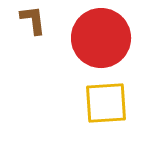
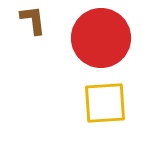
yellow square: moved 1 px left
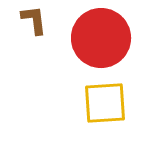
brown L-shape: moved 1 px right
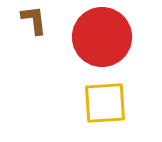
red circle: moved 1 px right, 1 px up
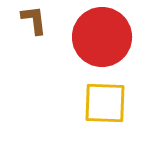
yellow square: rotated 6 degrees clockwise
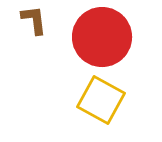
yellow square: moved 4 px left, 3 px up; rotated 27 degrees clockwise
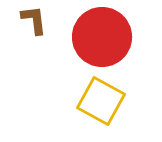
yellow square: moved 1 px down
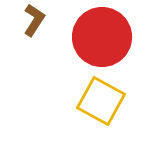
brown L-shape: rotated 40 degrees clockwise
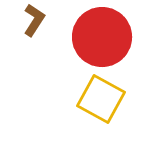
yellow square: moved 2 px up
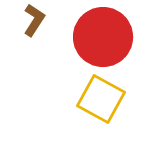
red circle: moved 1 px right
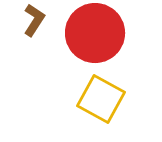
red circle: moved 8 px left, 4 px up
